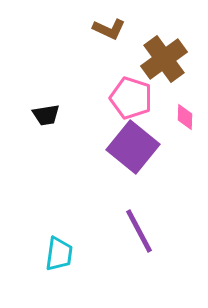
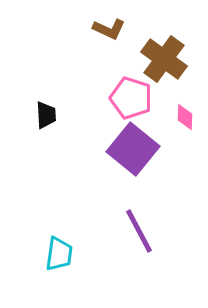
brown cross: rotated 18 degrees counterclockwise
black trapezoid: rotated 84 degrees counterclockwise
purple square: moved 2 px down
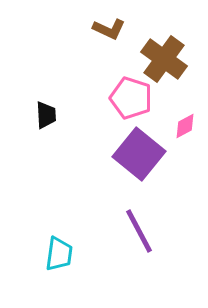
pink diamond: moved 9 px down; rotated 60 degrees clockwise
purple square: moved 6 px right, 5 px down
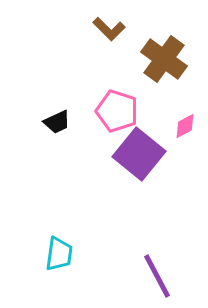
brown L-shape: rotated 20 degrees clockwise
pink pentagon: moved 14 px left, 13 px down
black trapezoid: moved 11 px right, 7 px down; rotated 68 degrees clockwise
purple line: moved 18 px right, 45 px down
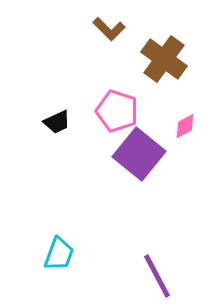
cyan trapezoid: rotated 12 degrees clockwise
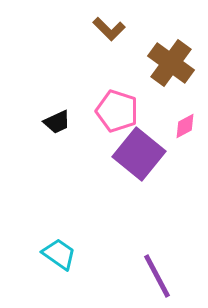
brown cross: moved 7 px right, 4 px down
cyan trapezoid: rotated 75 degrees counterclockwise
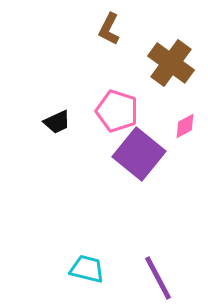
brown L-shape: rotated 72 degrees clockwise
cyan trapezoid: moved 28 px right, 15 px down; rotated 21 degrees counterclockwise
purple line: moved 1 px right, 2 px down
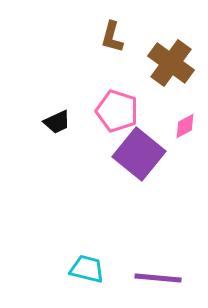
brown L-shape: moved 3 px right, 8 px down; rotated 12 degrees counterclockwise
purple line: rotated 57 degrees counterclockwise
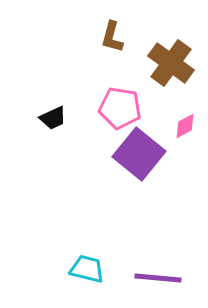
pink pentagon: moved 3 px right, 3 px up; rotated 9 degrees counterclockwise
black trapezoid: moved 4 px left, 4 px up
